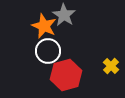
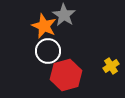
yellow cross: rotated 14 degrees clockwise
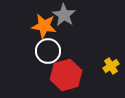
orange star: rotated 15 degrees counterclockwise
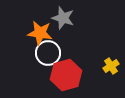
gray star: moved 1 px left, 3 px down; rotated 15 degrees counterclockwise
orange star: moved 4 px left, 7 px down
white circle: moved 2 px down
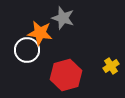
white circle: moved 21 px left, 3 px up
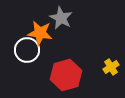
gray star: moved 2 px left; rotated 10 degrees clockwise
yellow cross: moved 1 px down
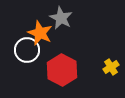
orange star: rotated 15 degrees clockwise
red hexagon: moved 4 px left, 5 px up; rotated 16 degrees counterclockwise
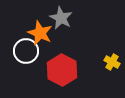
white circle: moved 1 px left, 1 px down
yellow cross: moved 1 px right, 5 px up; rotated 28 degrees counterclockwise
